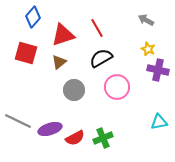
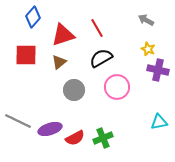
red square: moved 2 px down; rotated 15 degrees counterclockwise
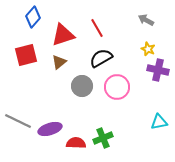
red square: rotated 15 degrees counterclockwise
gray circle: moved 8 px right, 4 px up
red semicircle: moved 1 px right, 5 px down; rotated 150 degrees counterclockwise
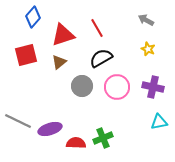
purple cross: moved 5 px left, 17 px down
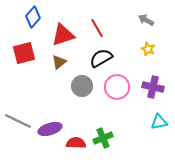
red square: moved 2 px left, 2 px up
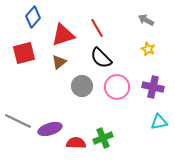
black semicircle: rotated 105 degrees counterclockwise
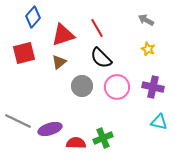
cyan triangle: rotated 24 degrees clockwise
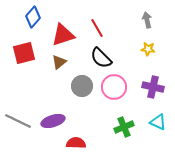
gray arrow: moved 1 px right; rotated 49 degrees clockwise
yellow star: rotated 16 degrees counterclockwise
pink circle: moved 3 px left
cyan triangle: moved 1 px left; rotated 12 degrees clockwise
purple ellipse: moved 3 px right, 8 px up
green cross: moved 21 px right, 11 px up
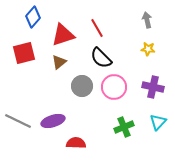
cyan triangle: rotated 48 degrees clockwise
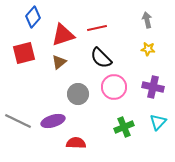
red line: rotated 72 degrees counterclockwise
gray circle: moved 4 px left, 8 px down
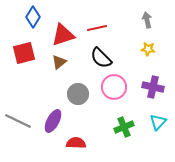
blue diamond: rotated 10 degrees counterclockwise
purple ellipse: rotated 45 degrees counterclockwise
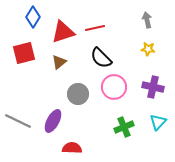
red line: moved 2 px left
red triangle: moved 3 px up
red semicircle: moved 4 px left, 5 px down
